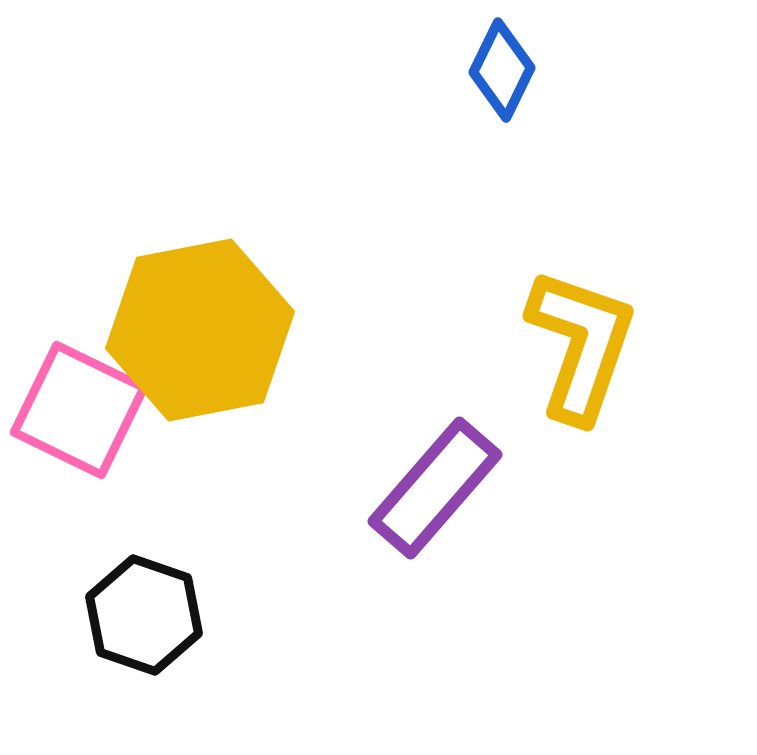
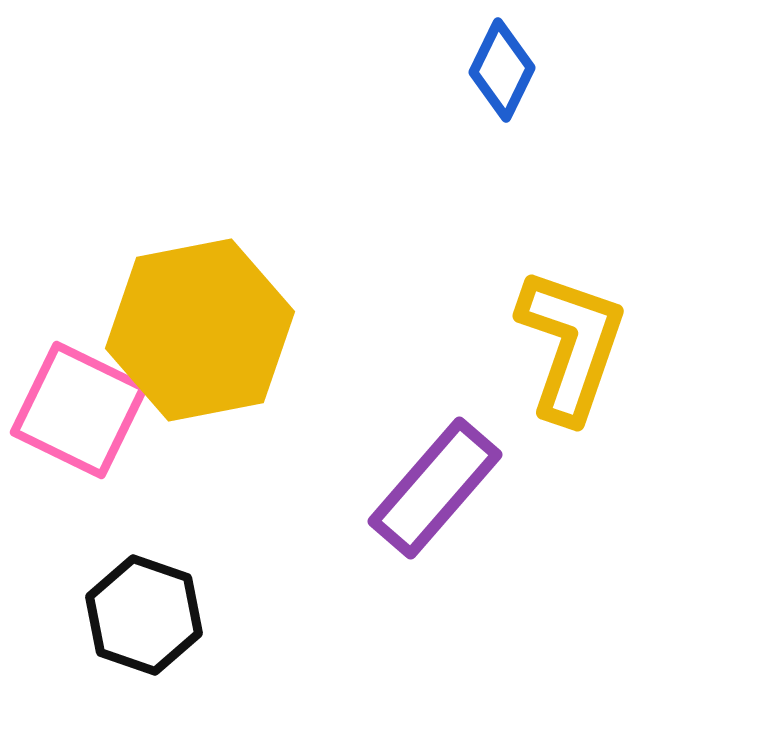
yellow L-shape: moved 10 px left
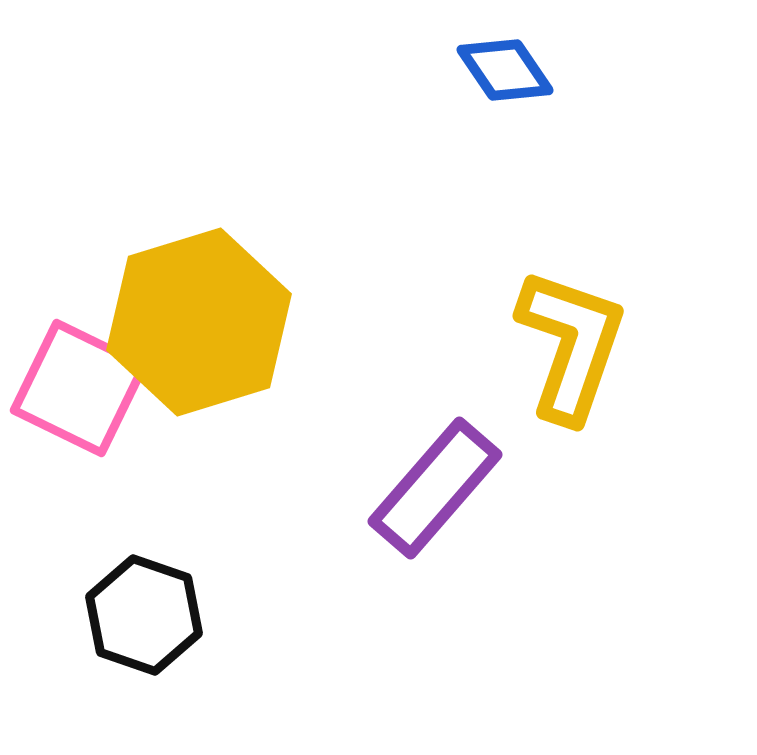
blue diamond: moved 3 px right; rotated 60 degrees counterclockwise
yellow hexagon: moved 1 px left, 8 px up; rotated 6 degrees counterclockwise
pink square: moved 22 px up
